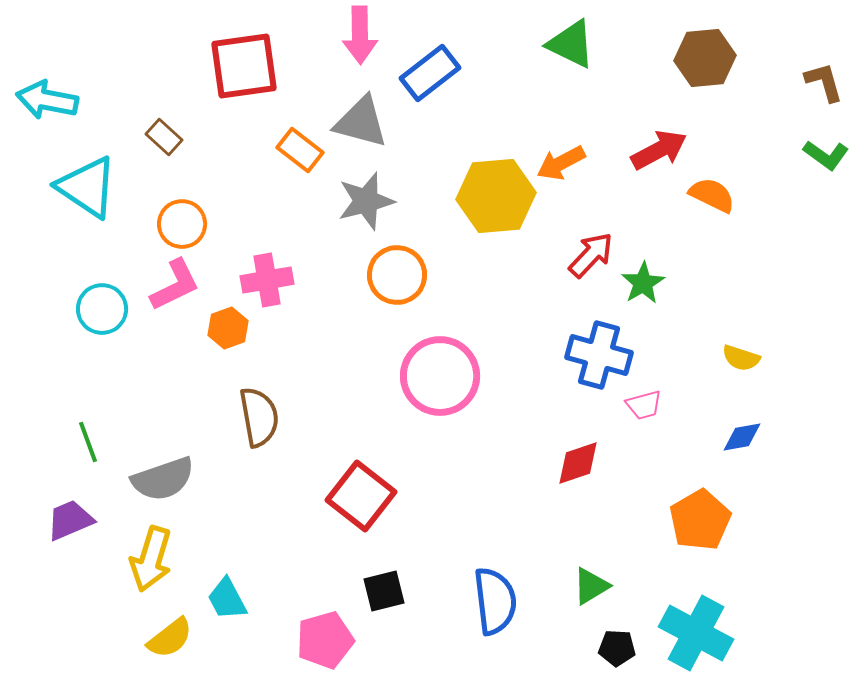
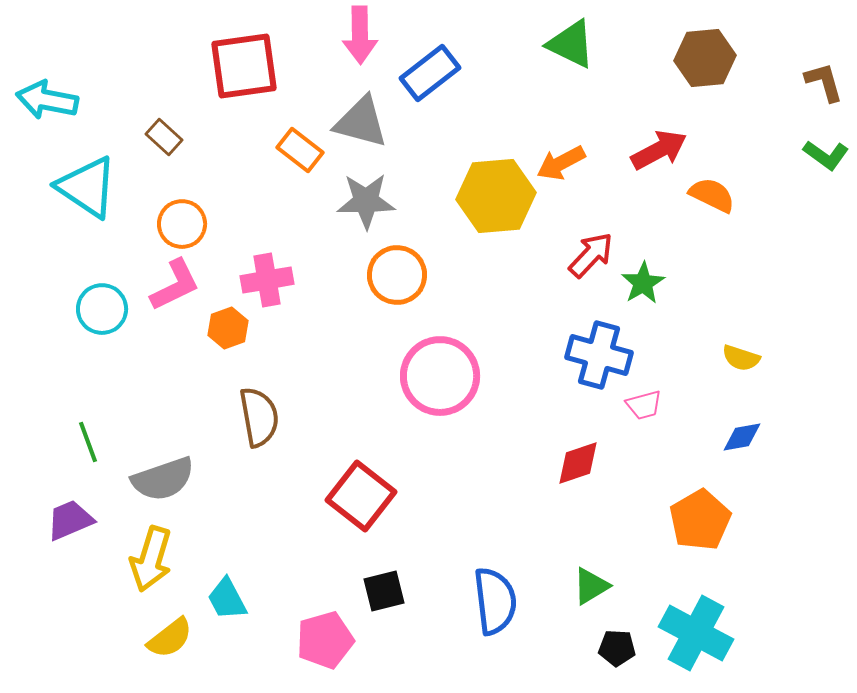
gray star at (366, 201): rotated 14 degrees clockwise
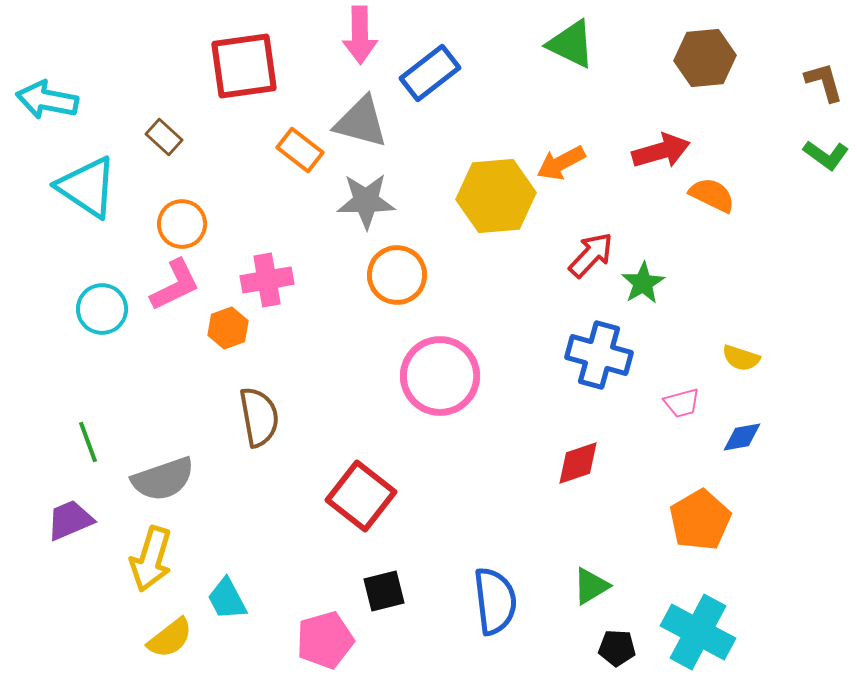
red arrow at (659, 150): moved 2 px right, 1 px down; rotated 12 degrees clockwise
pink trapezoid at (644, 405): moved 38 px right, 2 px up
cyan cross at (696, 633): moved 2 px right, 1 px up
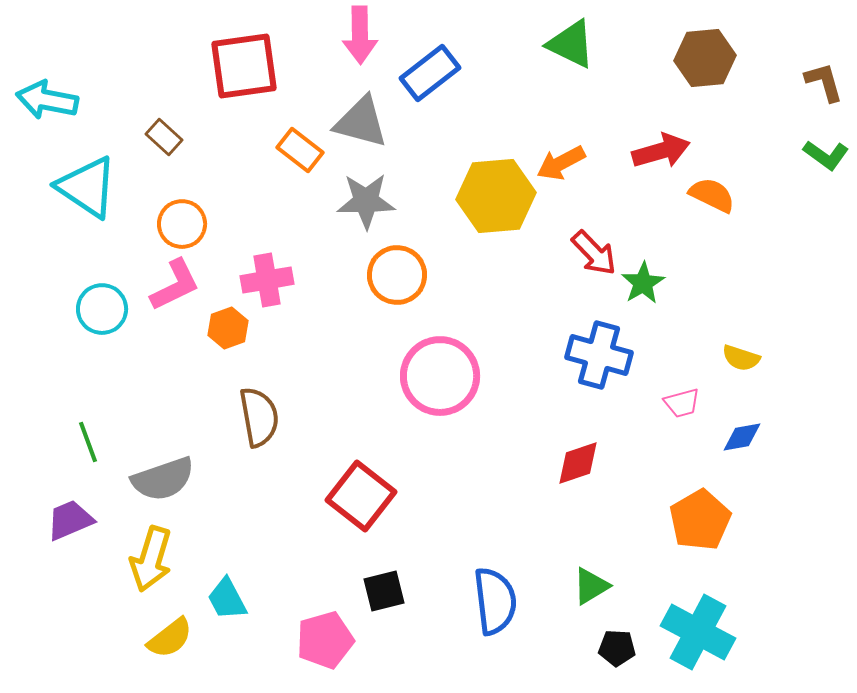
red arrow at (591, 255): moved 3 px right, 2 px up; rotated 93 degrees clockwise
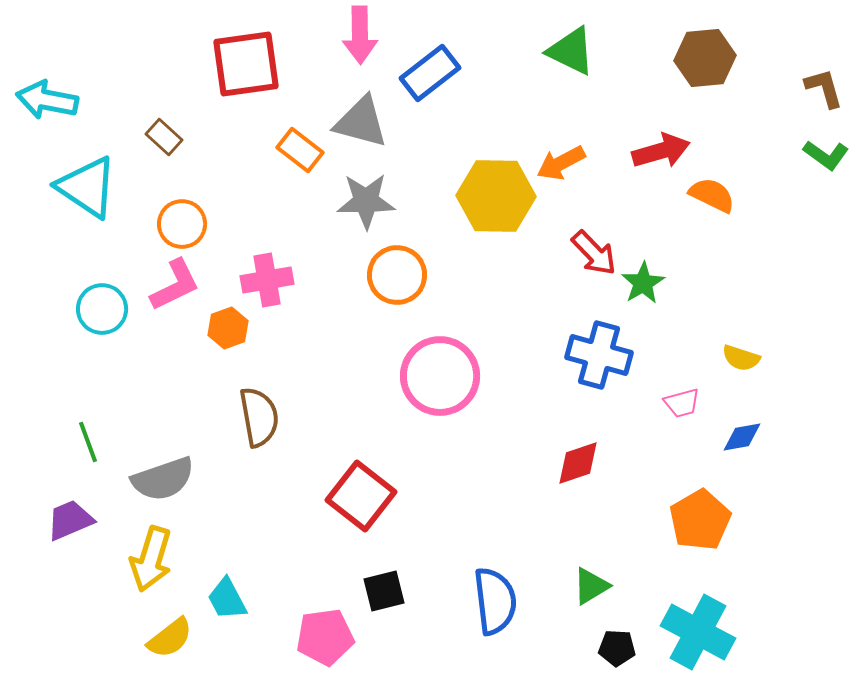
green triangle at (571, 44): moved 7 px down
red square at (244, 66): moved 2 px right, 2 px up
brown L-shape at (824, 82): moved 6 px down
yellow hexagon at (496, 196): rotated 6 degrees clockwise
pink pentagon at (325, 640): moved 3 px up; rotated 8 degrees clockwise
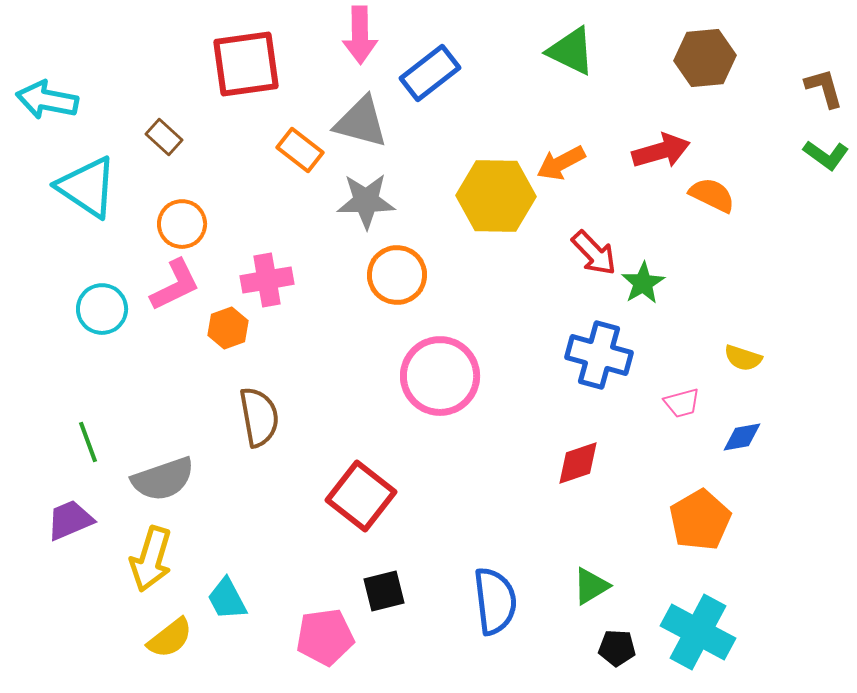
yellow semicircle at (741, 358): moved 2 px right
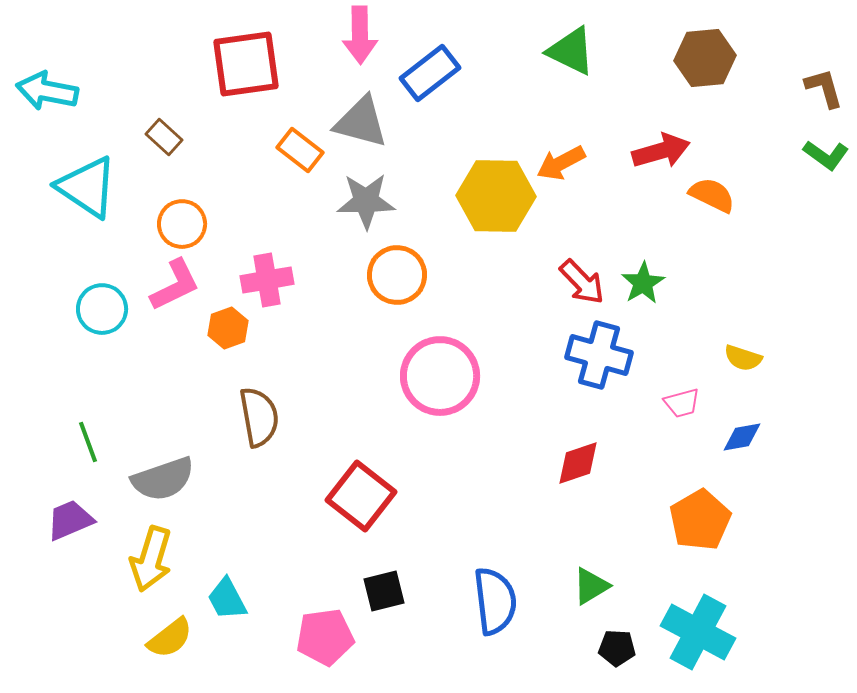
cyan arrow at (47, 100): moved 9 px up
red arrow at (594, 253): moved 12 px left, 29 px down
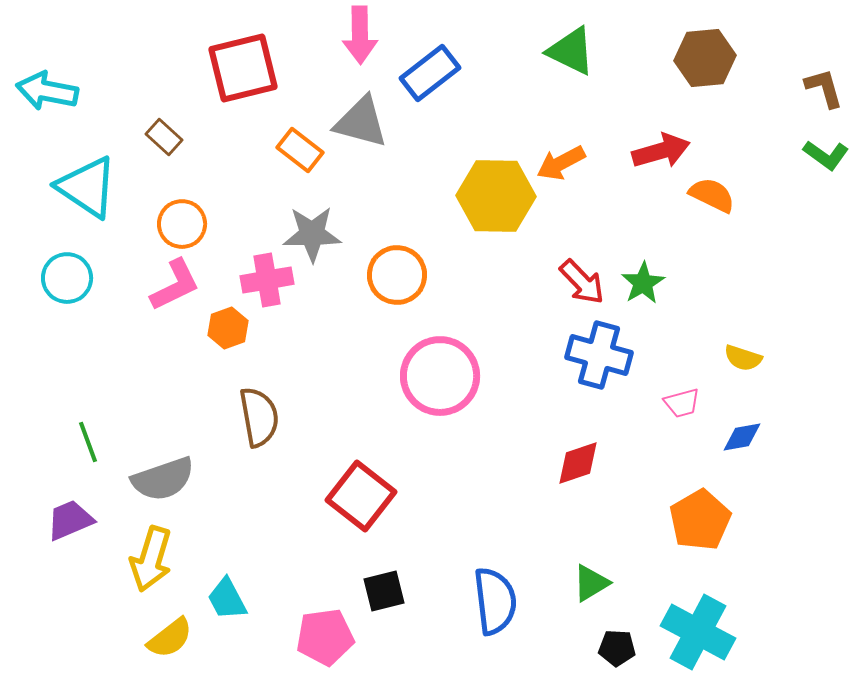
red square at (246, 64): moved 3 px left, 4 px down; rotated 6 degrees counterclockwise
gray star at (366, 201): moved 54 px left, 33 px down
cyan circle at (102, 309): moved 35 px left, 31 px up
green triangle at (591, 586): moved 3 px up
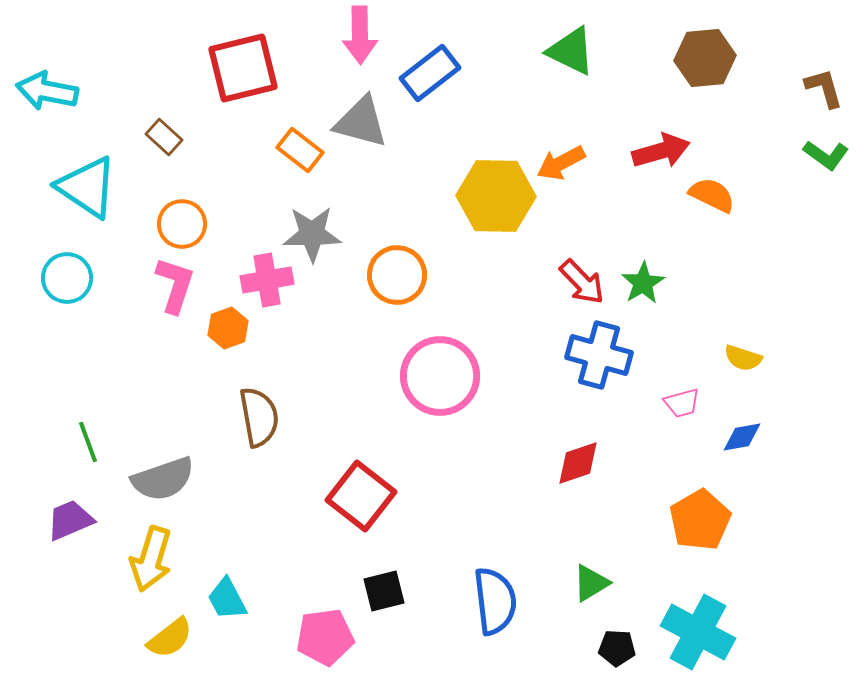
pink L-shape at (175, 285): rotated 46 degrees counterclockwise
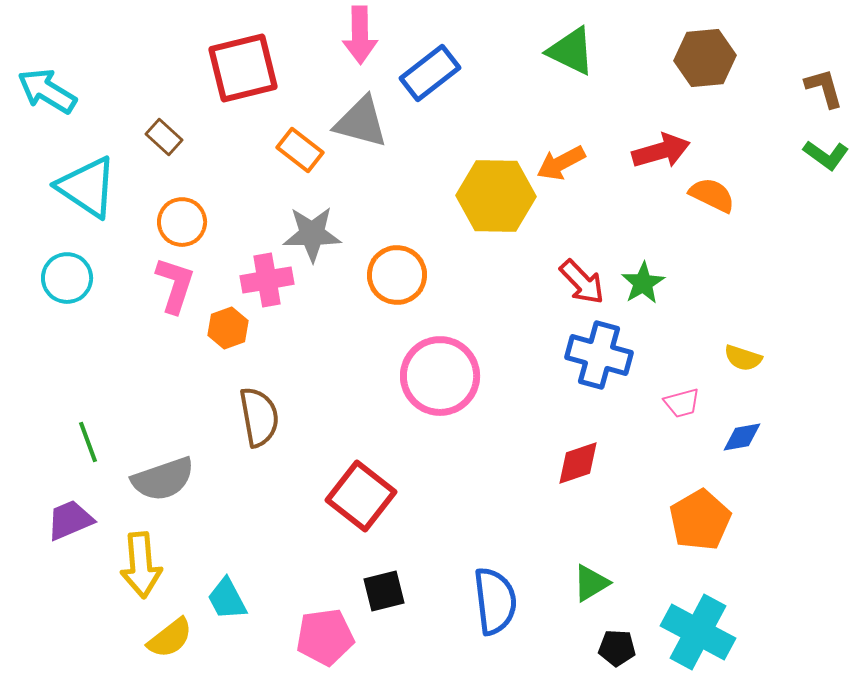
cyan arrow at (47, 91): rotated 20 degrees clockwise
orange circle at (182, 224): moved 2 px up
yellow arrow at (151, 559): moved 10 px left, 6 px down; rotated 22 degrees counterclockwise
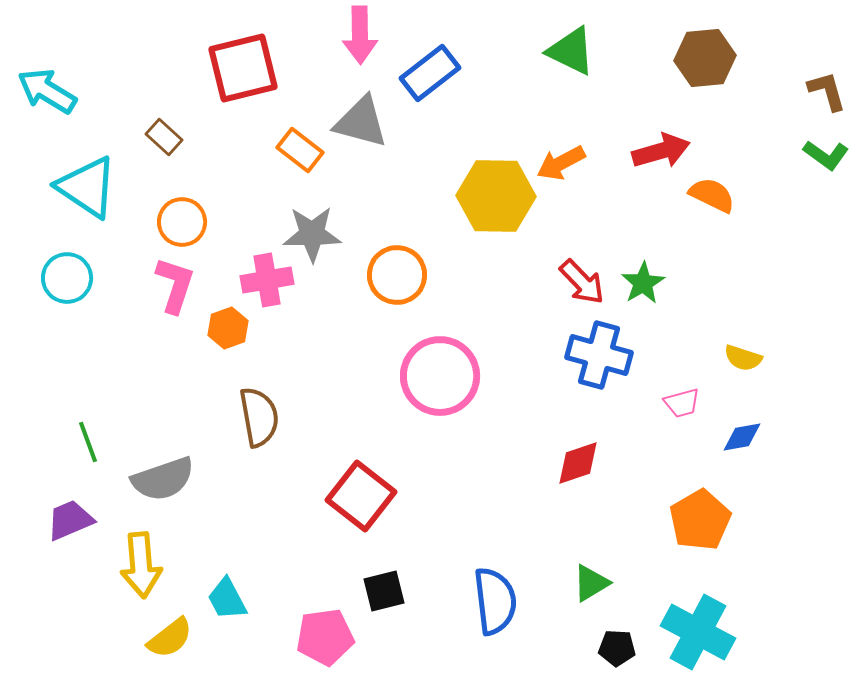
brown L-shape at (824, 88): moved 3 px right, 3 px down
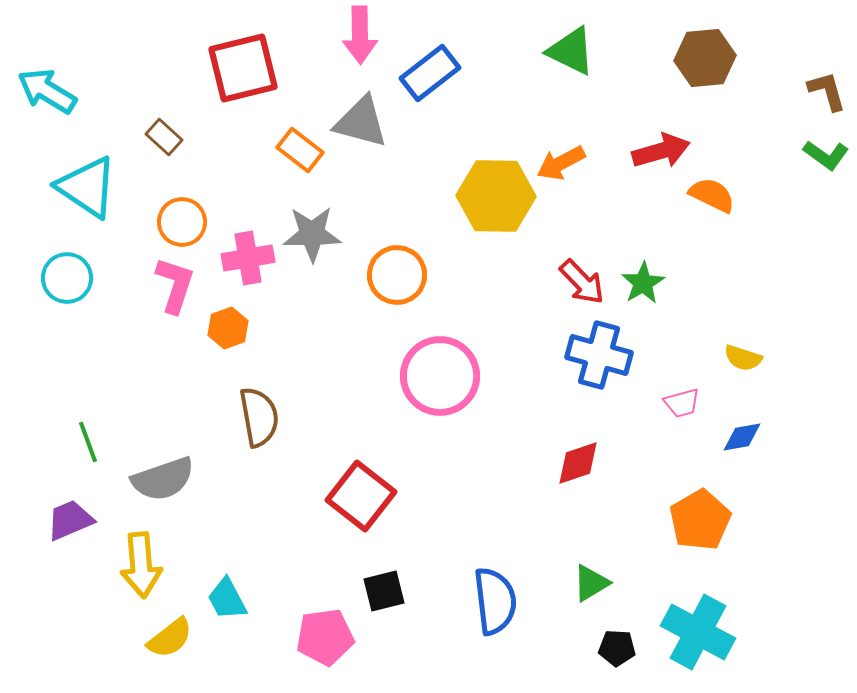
pink cross at (267, 280): moved 19 px left, 22 px up
